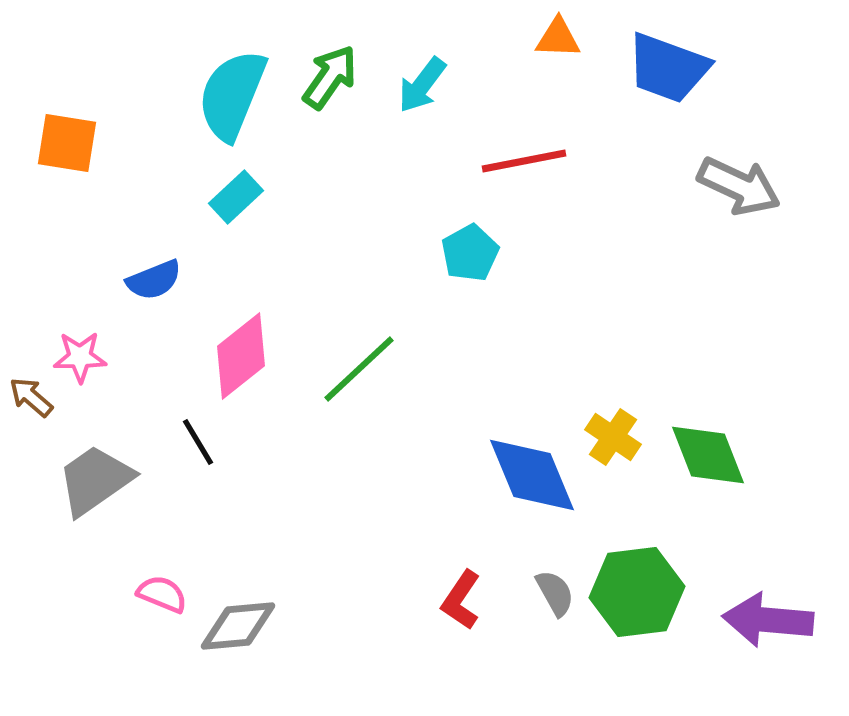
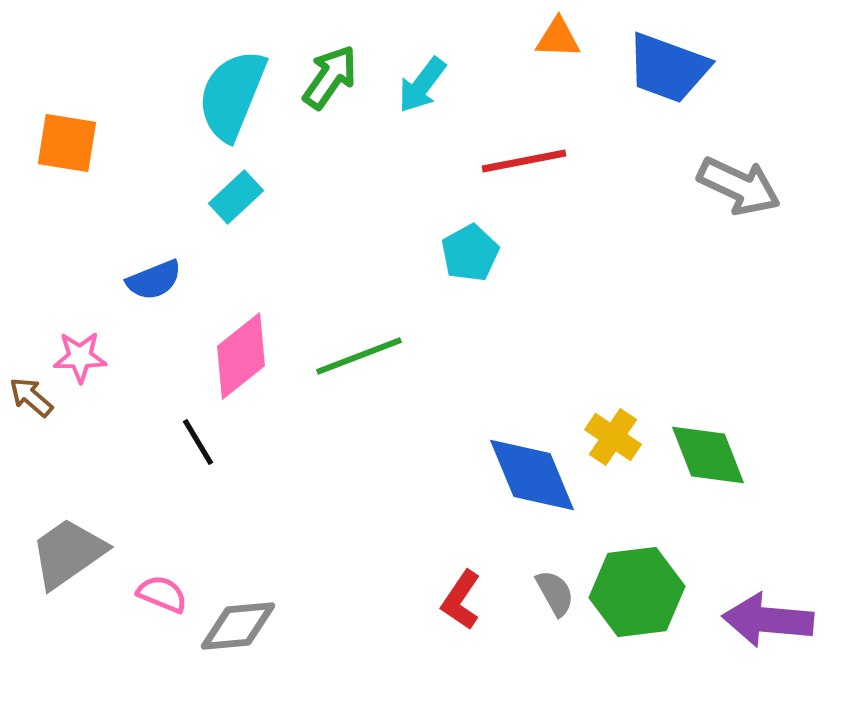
green line: moved 13 px up; rotated 22 degrees clockwise
gray trapezoid: moved 27 px left, 73 px down
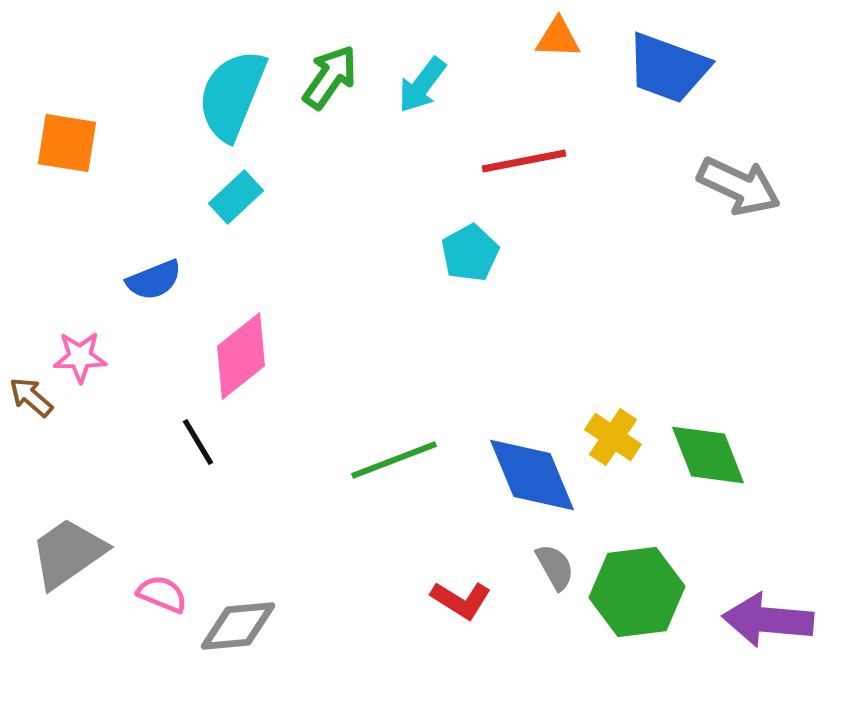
green line: moved 35 px right, 104 px down
gray semicircle: moved 26 px up
red L-shape: rotated 92 degrees counterclockwise
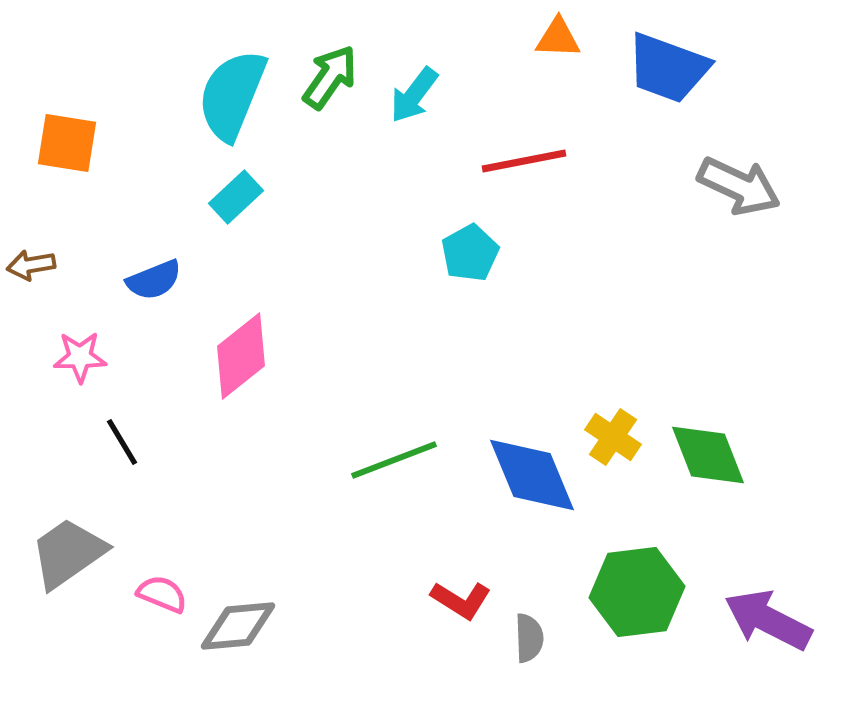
cyan arrow: moved 8 px left, 10 px down
brown arrow: moved 132 px up; rotated 51 degrees counterclockwise
black line: moved 76 px left
gray semicircle: moved 26 px left, 71 px down; rotated 27 degrees clockwise
purple arrow: rotated 22 degrees clockwise
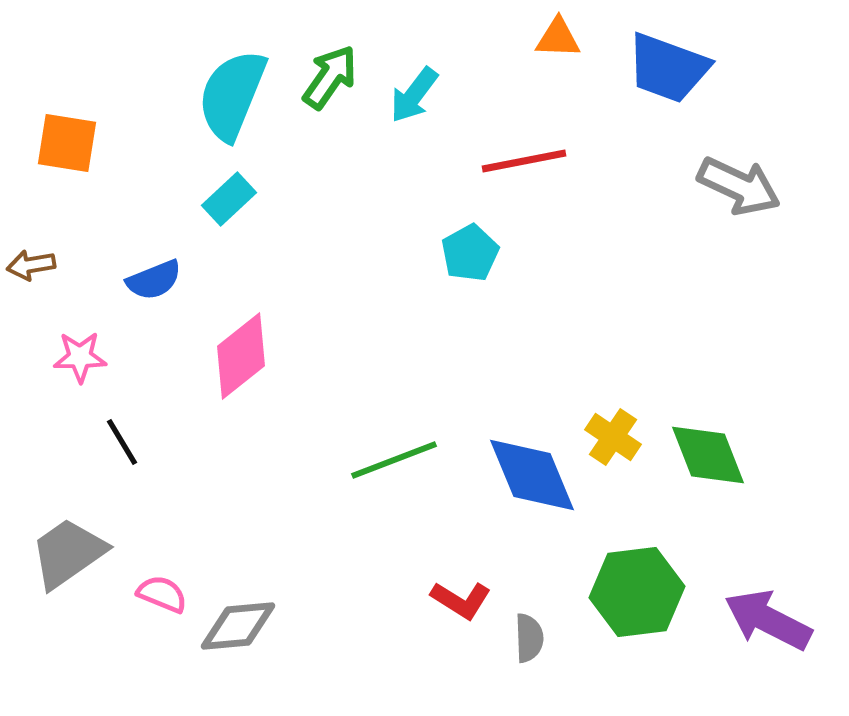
cyan rectangle: moved 7 px left, 2 px down
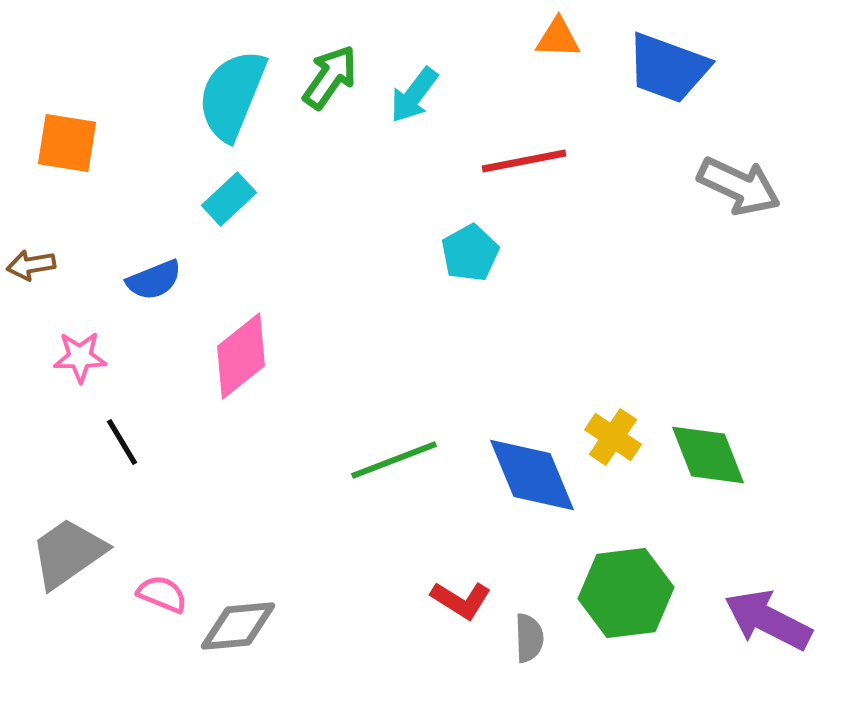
green hexagon: moved 11 px left, 1 px down
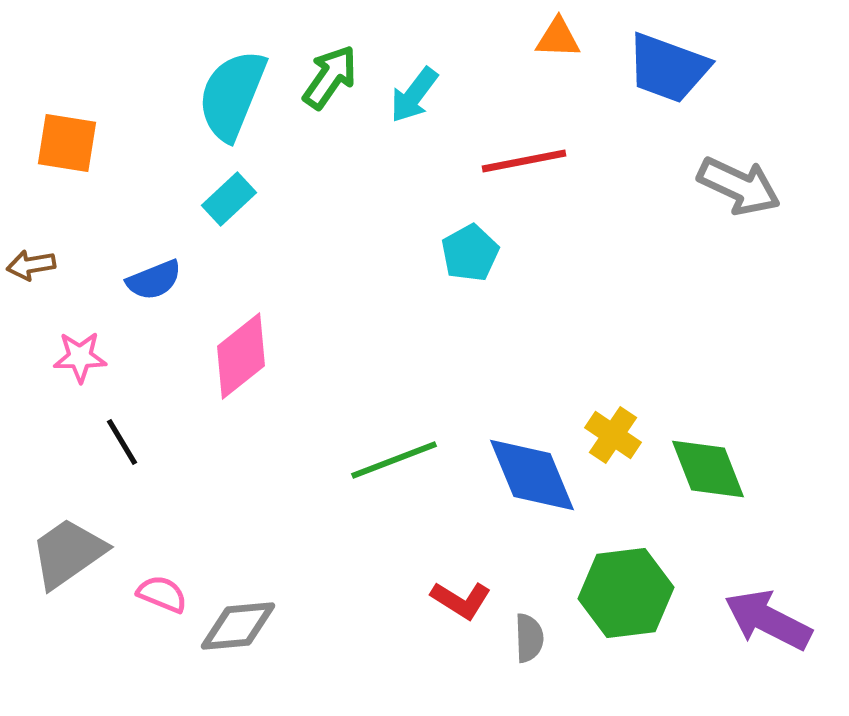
yellow cross: moved 2 px up
green diamond: moved 14 px down
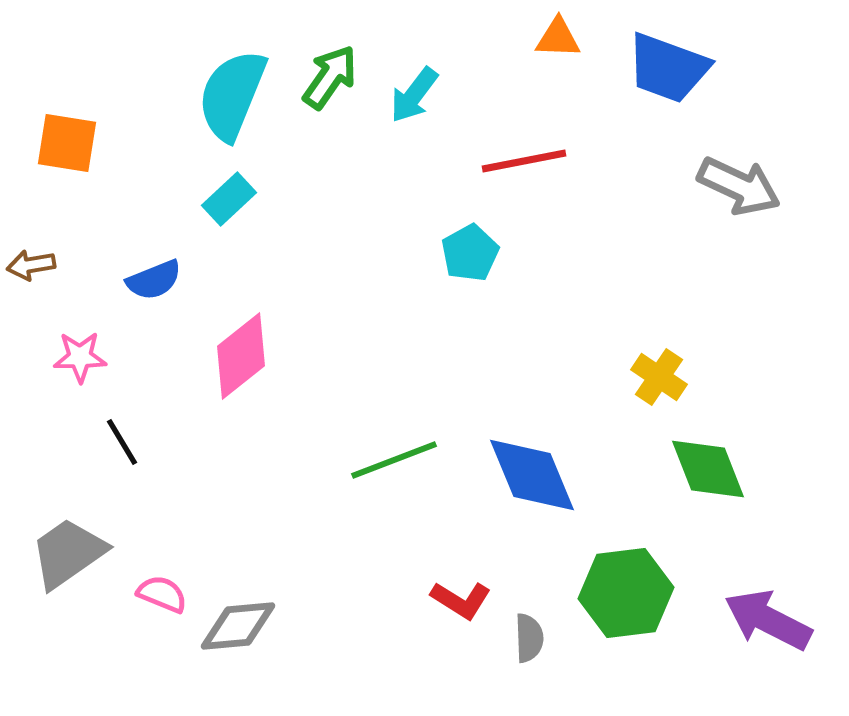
yellow cross: moved 46 px right, 58 px up
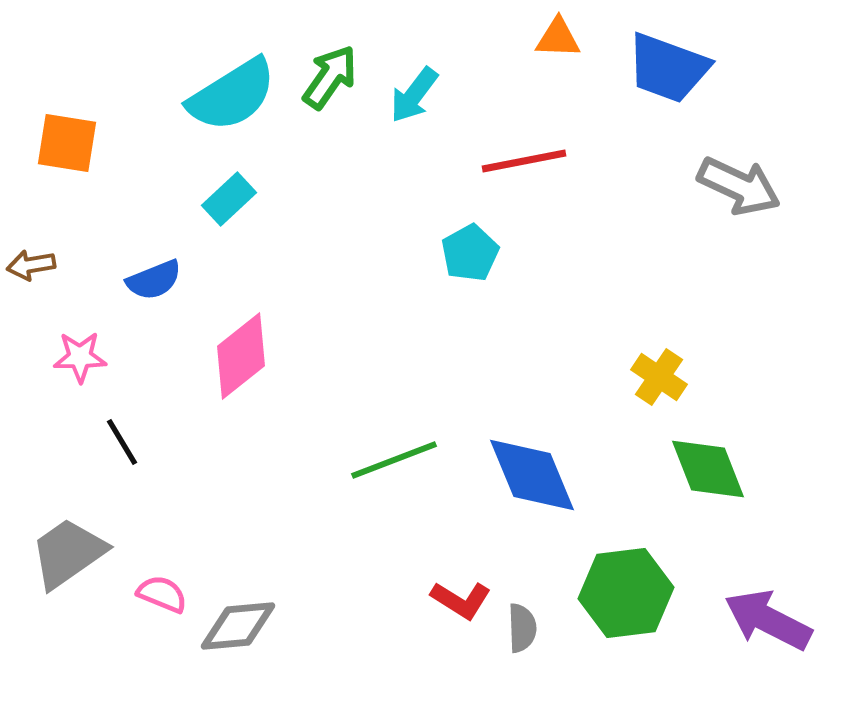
cyan semicircle: rotated 144 degrees counterclockwise
gray semicircle: moved 7 px left, 10 px up
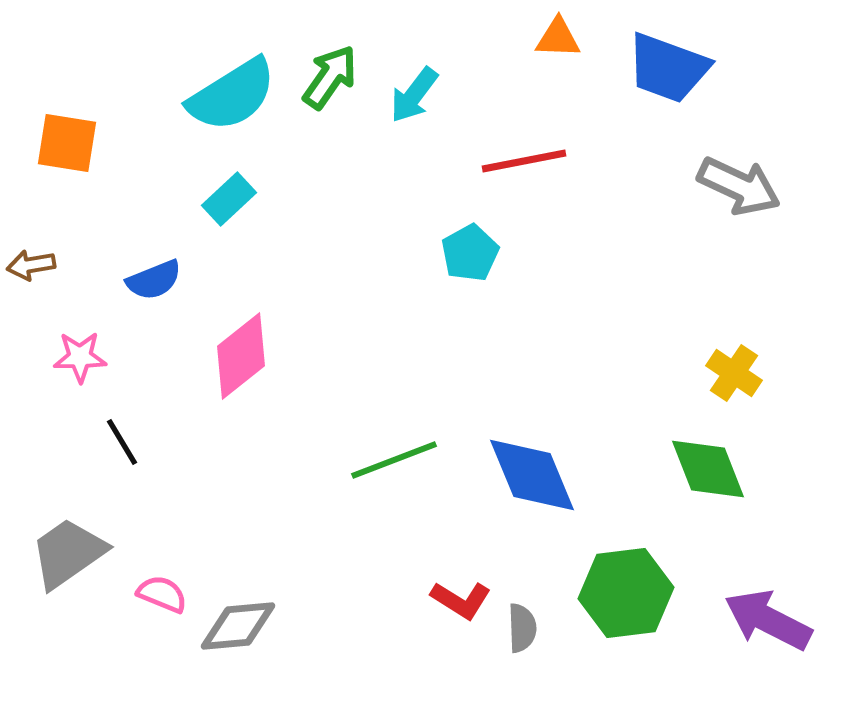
yellow cross: moved 75 px right, 4 px up
